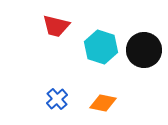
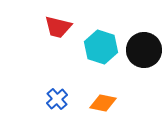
red trapezoid: moved 2 px right, 1 px down
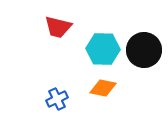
cyan hexagon: moved 2 px right, 2 px down; rotated 16 degrees counterclockwise
blue cross: rotated 15 degrees clockwise
orange diamond: moved 15 px up
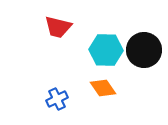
cyan hexagon: moved 3 px right, 1 px down
orange diamond: rotated 44 degrees clockwise
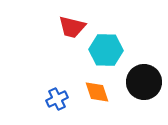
red trapezoid: moved 14 px right
black circle: moved 32 px down
orange diamond: moved 6 px left, 4 px down; rotated 16 degrees clockwise
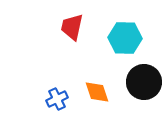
red trapezoid: rotated 88 degrees clockwise
cyan hexagon: moved 19 px right, 12 px up
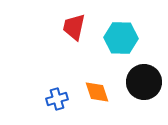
red trapezoid: moved 2 px right
cyan hexagon: moved 4 px left
blue cross: rotated 10 degrees clockwise
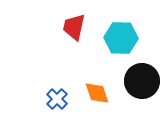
black circle: moved 2 px left, 1 px up
orange diamond: moved 1 px down
blue cross: rotated 30 degrees counterclockwise
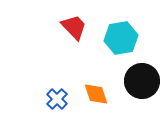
red trapezoid: rotated 124 degrees clockwise
cyan hexagon: rotated 12 degrees counterclockwise
orange diamond: moved 1 px left, 1 px down
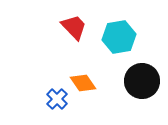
cyan hexagon: moved 2 px left, 1 px up
orange diamond: moved 13 px left, 11 px up; rotated 16 degrees counterclockwise
